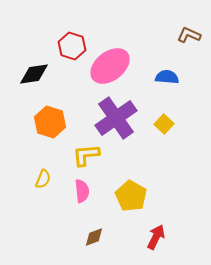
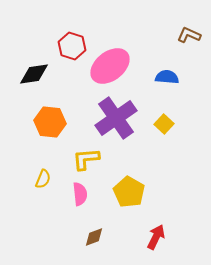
orange hexagon: rotated 12 degrees counterclockwise
yellow L-shape: moved 4 px down
pink semicircle: moved 2 px left, 3 px down
yellow pentagon: moved 2 px left, 4 px up
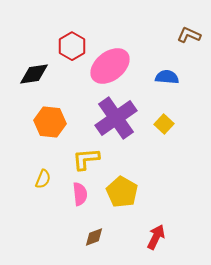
red hexagon: rotated 12 degrees clockwise
yellow pentagon: moved 7 px left
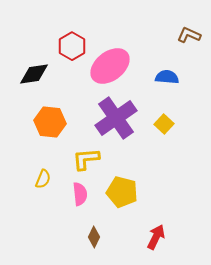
yellow pentagon: rotated 16 degrees counterclockwise
brown diamond: rotated 45 degrees counterclockwise
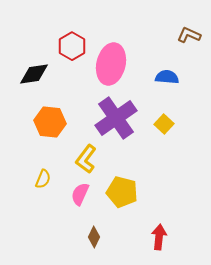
pink ellipse: moved 1 px right, 2 px up; rotated 39 degrees counterclockwise
yellow L-shape: rotated 48 degrees counterclockwise
pink semicircle: rotated 150 degrees counterclockwise
red arrow: moved 3 px right; rotated 20 degrees counterclockwise
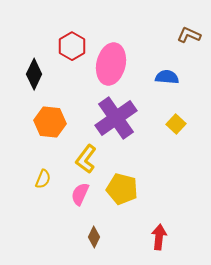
black diamond: rotated 56 degrees counterclockwise
yellow square: moved 12 px right
yellow pentagon: moved 3 px up
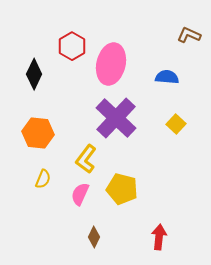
purple cross: rotated 12 degrees counterclockwise
orange hexagon: moved 12 px left, 11 px down
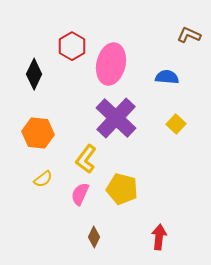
yellow semicircle: rotated 30 degrees clockwise
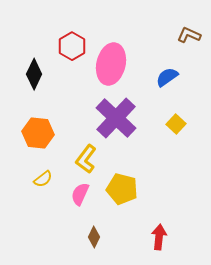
blue semicircle: rotated 40 degrees counterclockwise
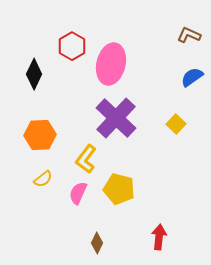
blue semicircle: moved 25 px right
orange hexagon: moved 2 px right, 2 px down; rotated 8 degrees counterclockwise
yellow pentagon: moved 3 px left
pink semicircle: moved 2 px left, 1 px up
brown diamond: moved 3 px right, 6 px down
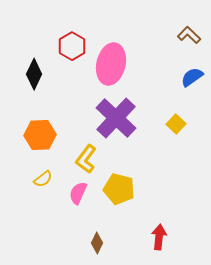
brown L-shape: rotated 20 degrees clockwise
